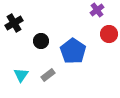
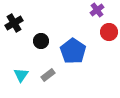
red circle: moved 2 px up
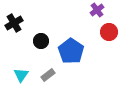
blue pentagon: moved 2 px left
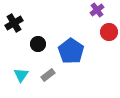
black circle: moved 3 px left, 3 px down
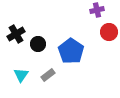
purple cross: rotated 24 degrees clockwise
black cross: moved 2 px right, 11 px down
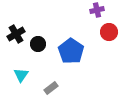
gray rectangle: moved 3 px right, 13 px down
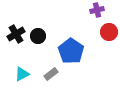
black circle: moved 8 px up
cyan triangle: moved 1 px right, 1 px up; rotated 28 degrees clockwise
gray rectangle: moved 14 px up
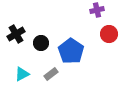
red circle: moved 2 px down
black circle: moved 3 px right, 7 px down
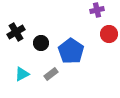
black cross: moved 2 px up
